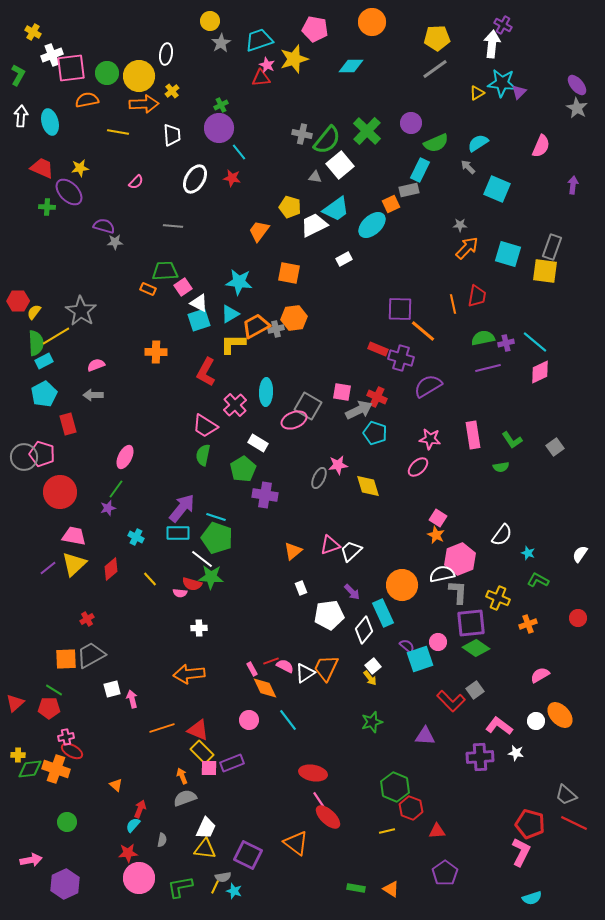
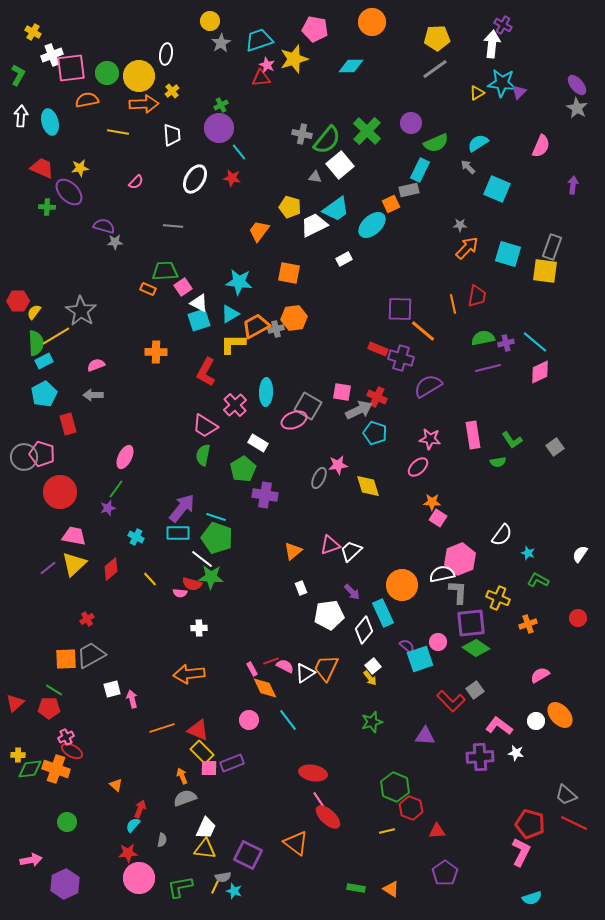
green semicircle at (501, 467): moved 3 px left, 5 px up
orange star at (436, 535): moved 4 px left, 33 px up; rotated 24 degrees counterclockwise
pink cross at (66, 737): rotated 14 degrees counterclockwise
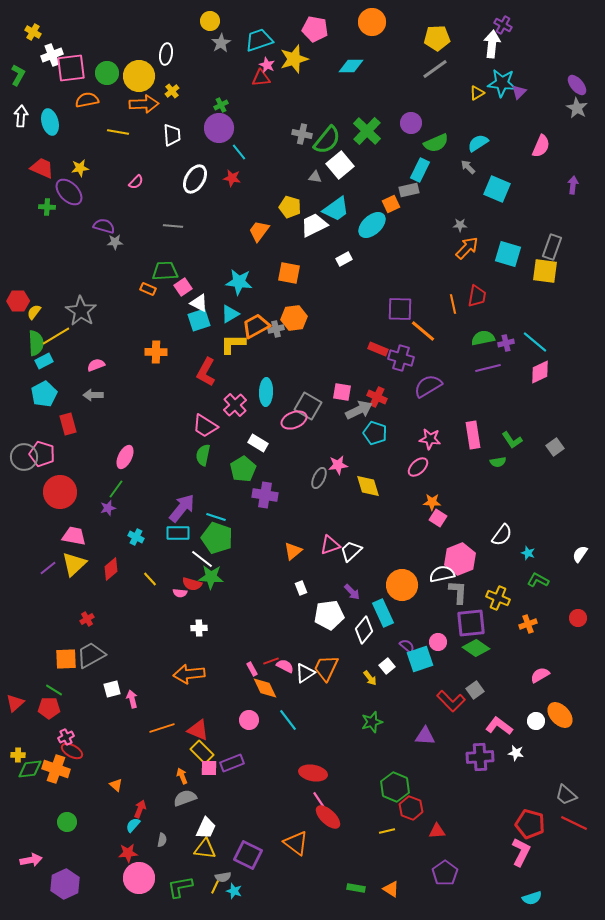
white square at (373, 666): moved 14 px right
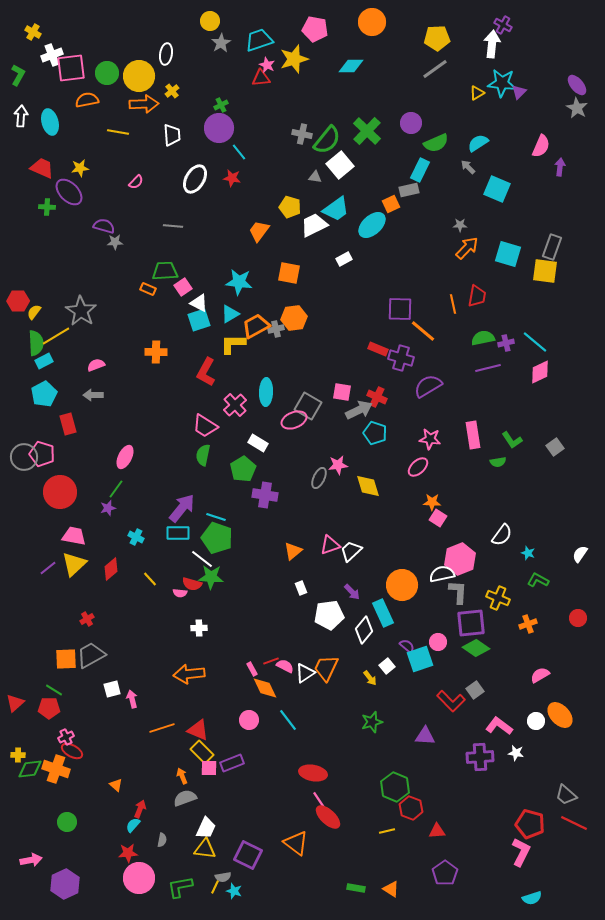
purple arrow at (573, 185): moved 13 px left, 18 px up
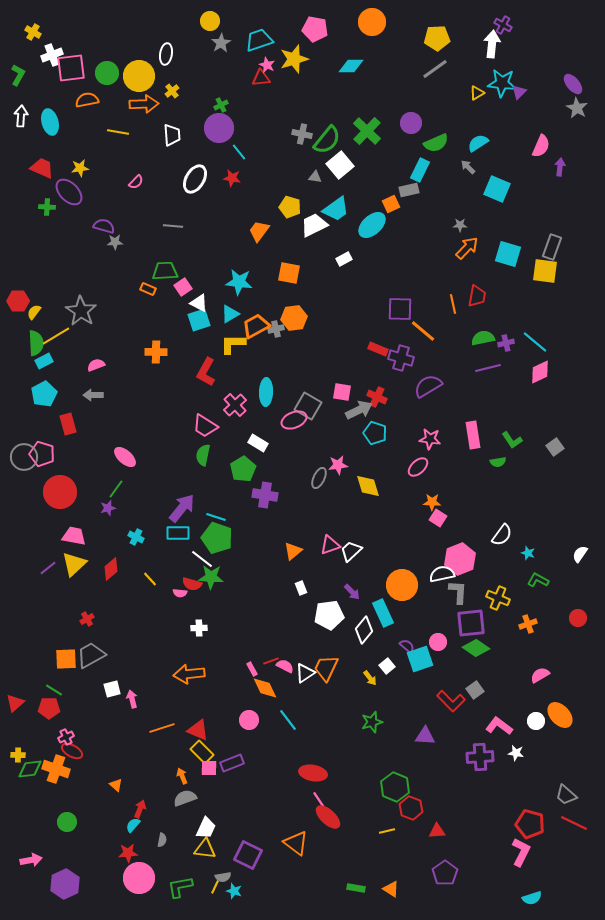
purple ellipse at (577, 85): moved 4 px left, 1 px up
pink ellipse at (125, 457): rotated 75 degrees counterclockwise
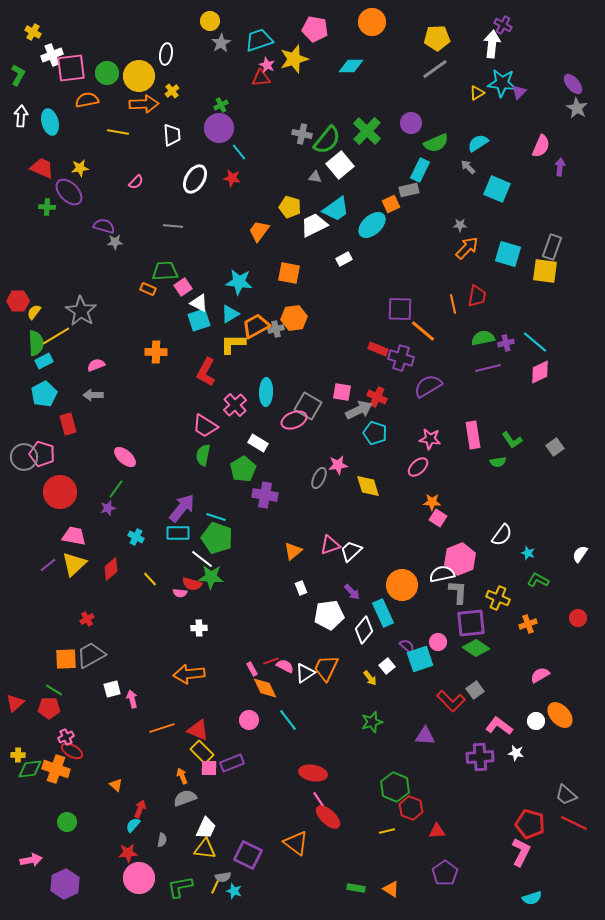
purple line at (48, 568): moved 3 px up
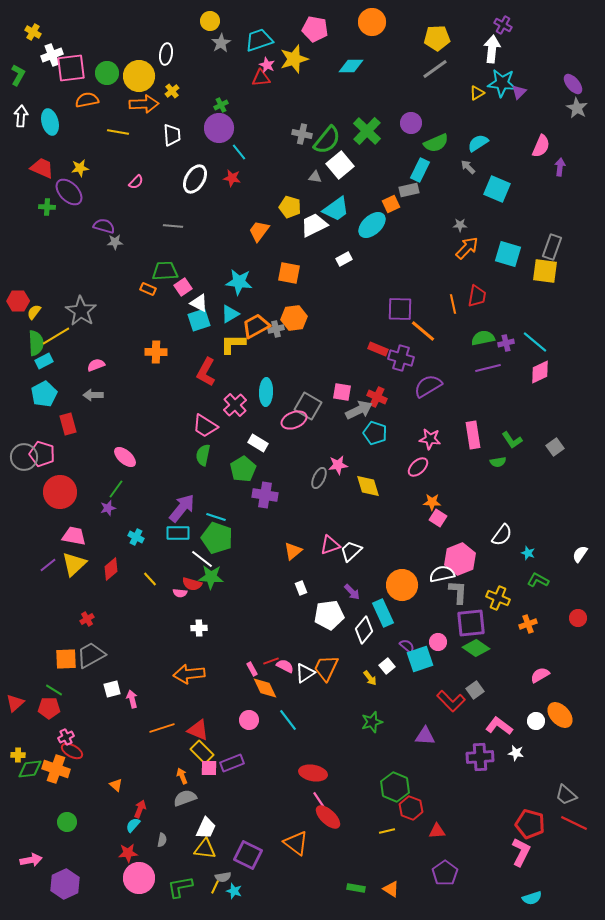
white arrow at (492, 44): moved 5 px down
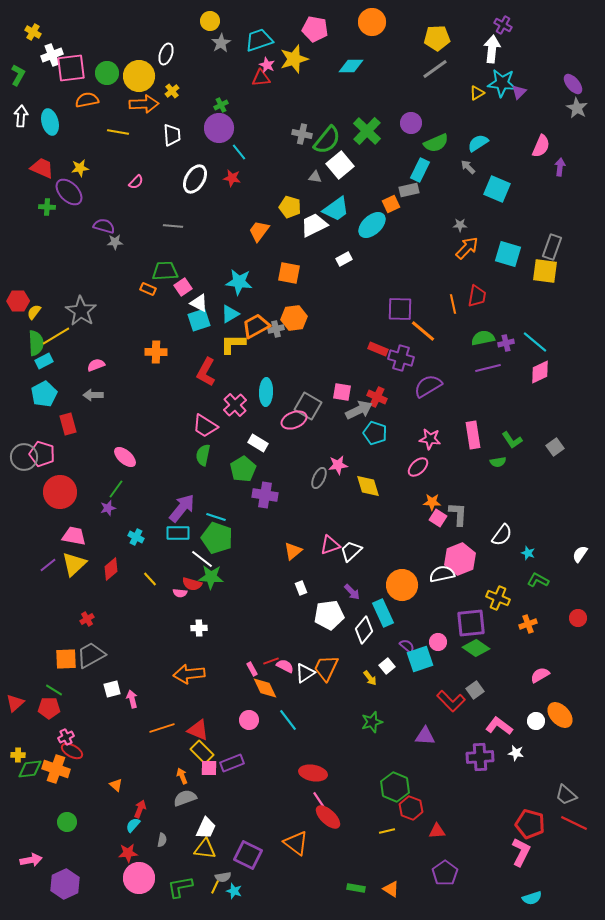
white ellipse at (166, 54): rotated 10 degrees clockwise
gray L-shape at (458, 592): moved 78 px up
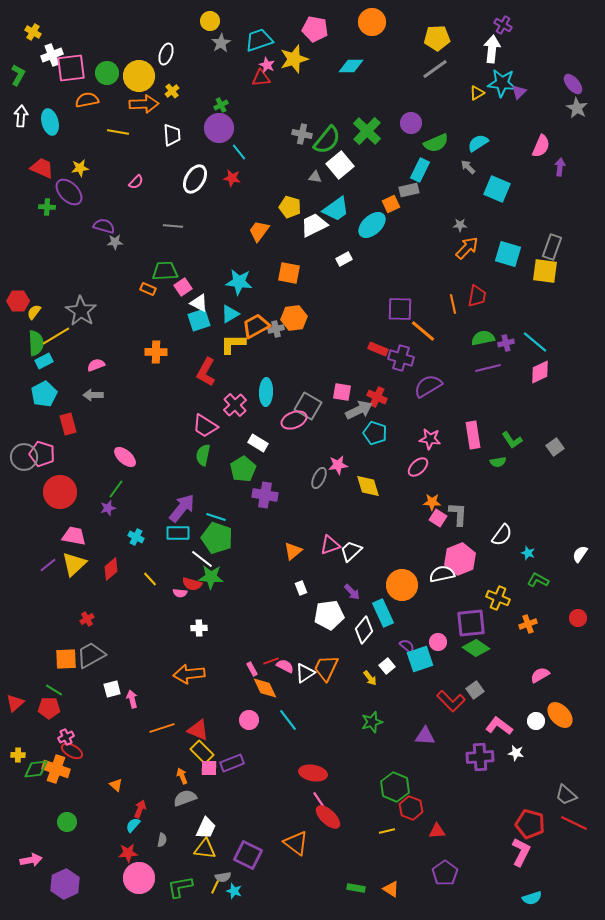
green diamond at (30, 769): moved 6 px right
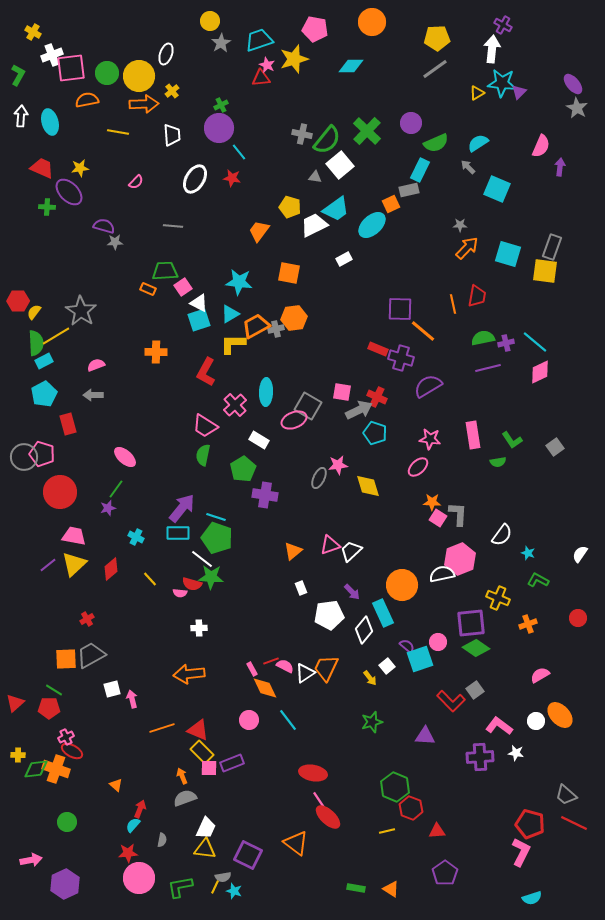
white rectangle at (258, 443): moved 1 px right, 3 px up
